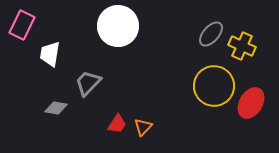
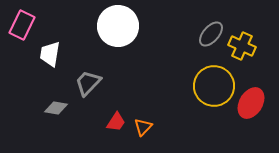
red trapezoid: moved 1 px left, 2 px up
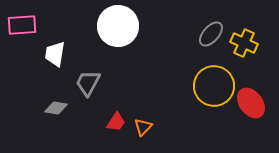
pink rectangle: rotated 60 degrees clockwise
yellow cross: moved 2 px right, 3 px up
white trapezoid: moved 5 px right
gray trapezoid: rotated 16 degrees counterclockwise
red ellipse: rotated 68 degrees counterclockwise
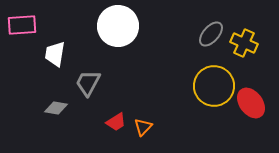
red trapezoid: rotated 25 degrees clockwise
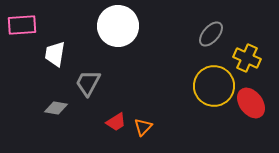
yellow cross: moved 3 px right, 15 px down
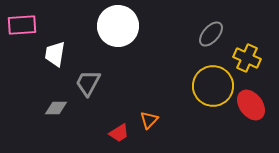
yellow circle: moved 1 px left
red ellipse: moved 2 px down
gray diamond: rotated 10 degrees counterclockwise
red trapezoid: moved 3 px right, 11 px down
orange triangle: moved 6 px right, 7 px up
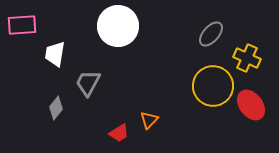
gray diamond: rotated 50 degrees counterclockwise
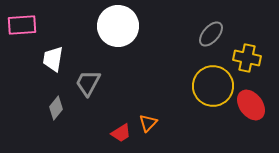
white trapezoid: moved 2 px left, 5 px down
yellow cross: rotated 12 degrees counterclockwise
orange triangle: moved 1 px left, 3 px down
red trapezoid: moved 2 px right
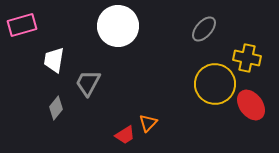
pink rectangle: rotated 12 degrees counterclockwise
gray ellipse: moved 7 px left, 5 px up
white trapezoid: moved 1 px right, 1 px down
yellow circle: moved 2 px right, 2 px up
red trapezoid: moved 4 px right, 2 px down
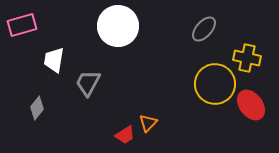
gray diamond: moved 19 px left
